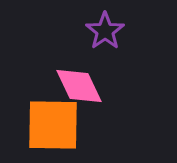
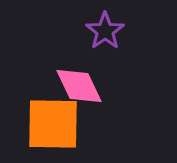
orange square: moved 1 px up
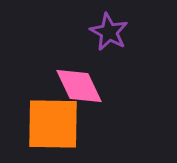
purple star: moved 4 px right, 1 px down; rotated 9 degrees counterclockwise
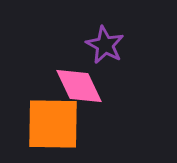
purple star: moved 4 px left, 13 px down
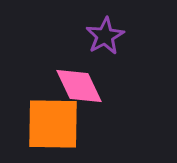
purple star: moved 9 px up; rotated 15 degrees clockwise
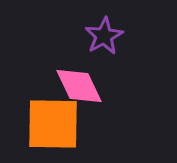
purple star: moved 1 px left
